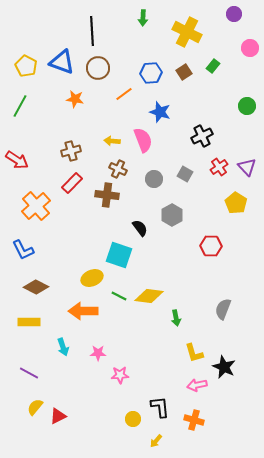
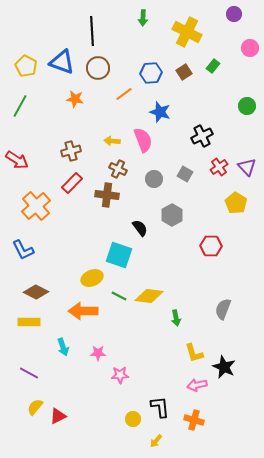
brown diamond at (36, 287): moved 5 px down
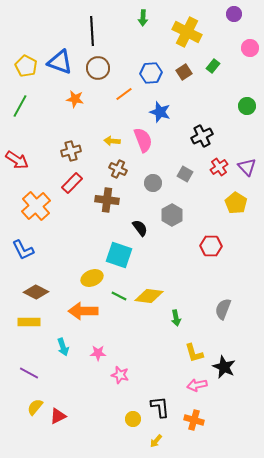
blue triangle at (62, 62): moved 2 px left
gray circle at (154, 179): moved 1 px left, 4 px down
brown cross at (107, 195): moved 5 px down
pink star at (120, 375): rotated 18 degrees clockwise
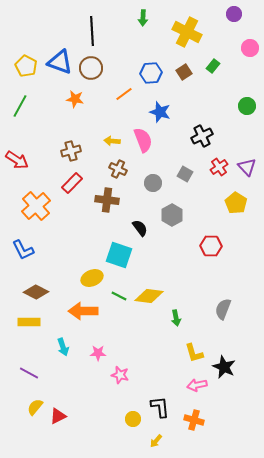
brown circle at (98, 68): moved 7 px left
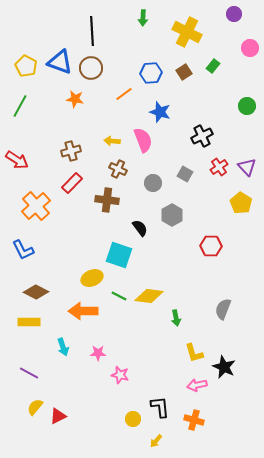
yellow pentagon at (236, 203): moved 5 px right
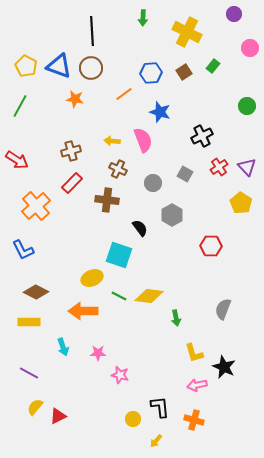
blue triangle at (60, 62): moved 1 px left, 4 px down
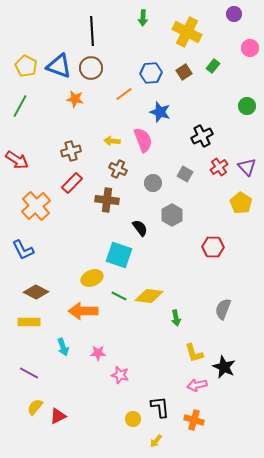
red hexagon at (211, 246): moved 2 px right, 1 px down
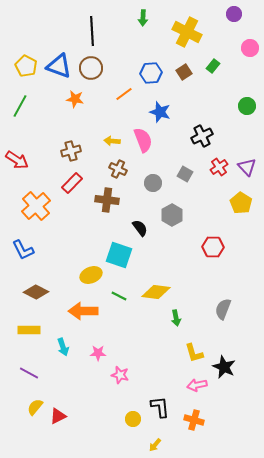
yellow ellipse at (92, 278): moved 1 px left, 3 px up
yellow diamond at (149, 296): moved 7 px right, 4 px up
yellow rectangle at (29, 322): moved 8 px down
yellow arrow at (156, 441): moved 1 px left, 4 px down
